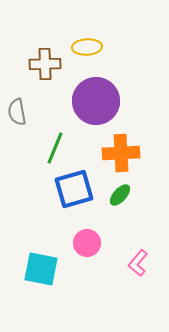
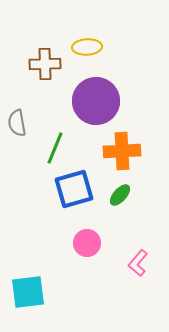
gray semicircle: moved 11 px down
orange cross: moved 1 px right, 2 px up
cyan square: moved 13 px left, 23 px down; rotated 18 degrees counterclockwise
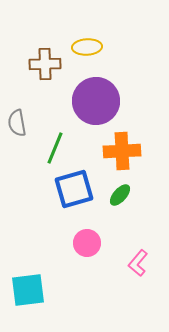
cyan square: moved 2 px up
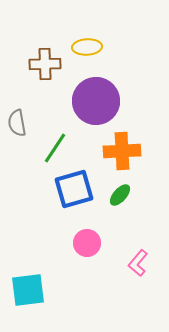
green line: rotated 12 degrees clockwise
